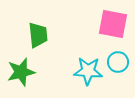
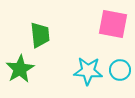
green trapezoid: moved 2 px right
cyan circle: moved 2 px right, 8 px down
green star: moved 1 px left, 3 px up; rotated 16 degrees counterclockwise
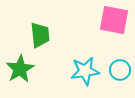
pink square: moved 1 px right, 4 px up
cyan star: moved 3 px left; rotated 12 degrees counterclockwise
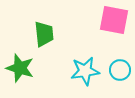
green trapezoid: moved 4 px right, 1 px up
green star: moved 1 px up; rotated 24 degrees counterclockwise
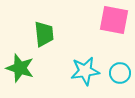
cyan circle: moved 3 px down
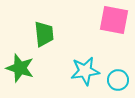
cyan circle: moved 2 px left, 7 px down
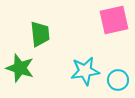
pink square: rotated 24 degrees counterclockwise
green trapezoid: moved 4 px left
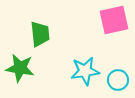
green star: rotated 8 degrees counterclockwise
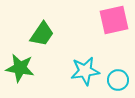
green trapezoid: moved 2 px right; rotated 40 degrees clockwise
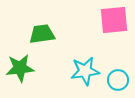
pink square: rotated 8 degrees clockwise
green trapezoid: rotated 132 degrees counterclockwise
green star: rotated 16 degrees counterclockwise
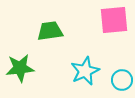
green trapezoid: moved 8 px right, 3 px up
cyan star: rotated 16 degrees counterclockwise
cyan circle: moved 4 px right
